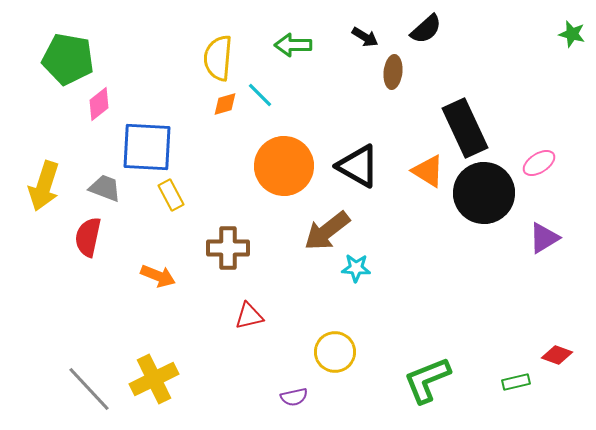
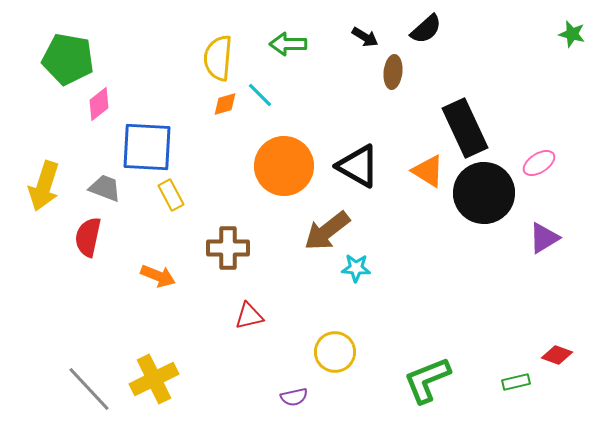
green arrow: moved 5 px left, 1 px up
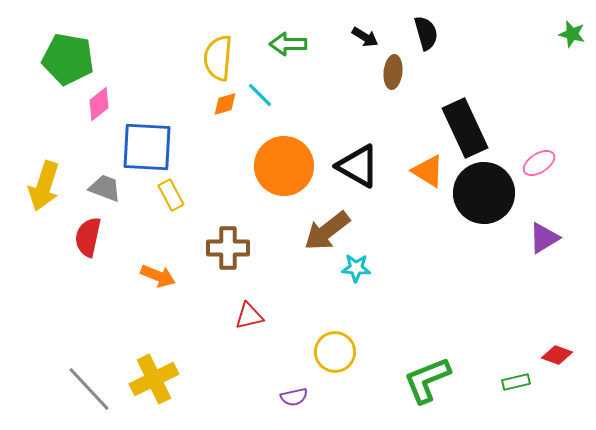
black semicircle: moved 4 px down; rotated 64 degrees counterclockwise
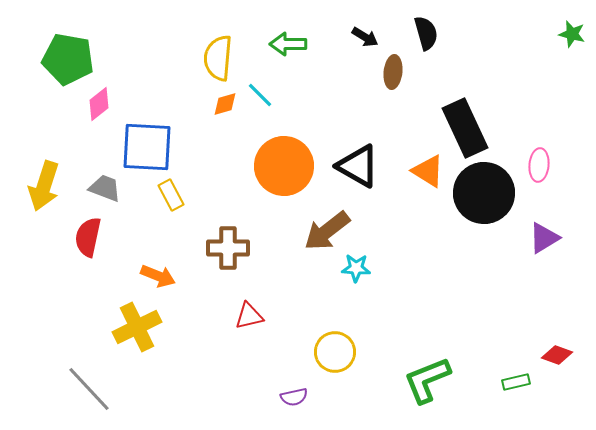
pink ellipse: moved 2 px down; rotated 52 degrees counterclockwise
yellow cross: moved 17 px left, 52 px up
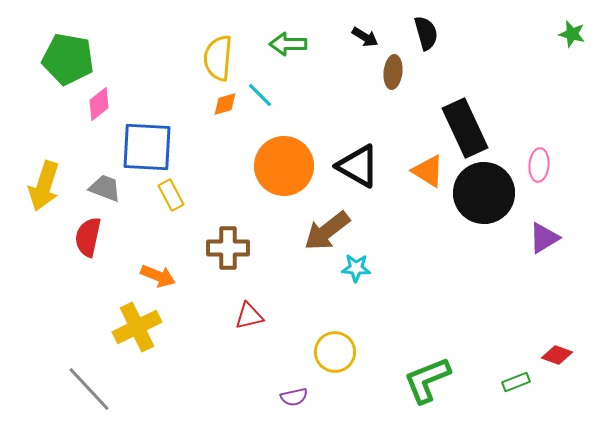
green rectangle: rotated 8 degrees counterclockwise
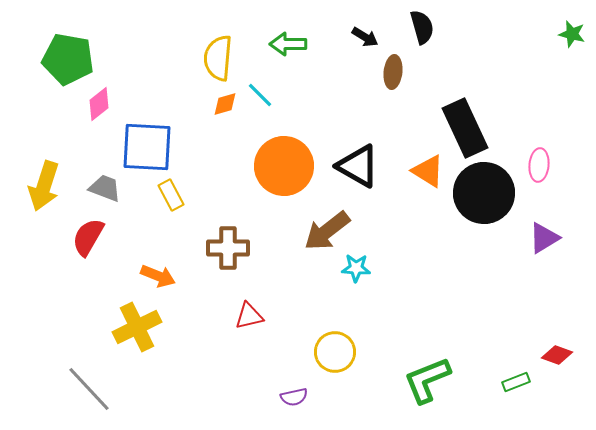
black semicircle: moved 4 px left, 6 px up
red semicircle: rotated 18 degrees clockwise
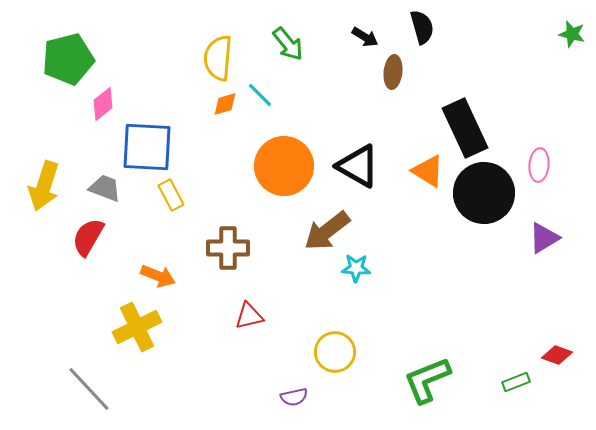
green arrow: rotated 129 degrees counterclockwise
green pentagon: rotated 24 degrees counterclockwise
pink diamond: moved 4 px right
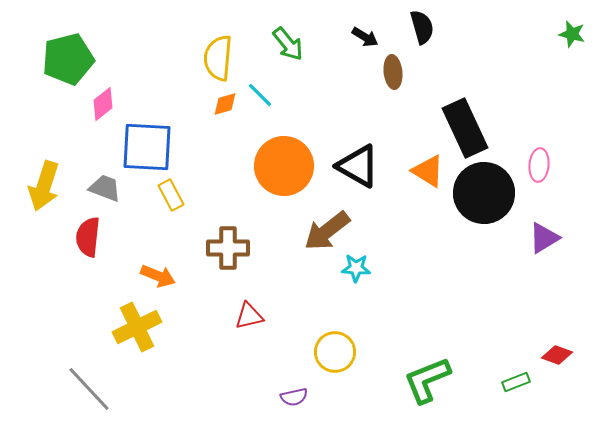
brown ellipse: rotated 12 degrees counterclockwise
red semicircle: rotated 24 degrees counterclockwise
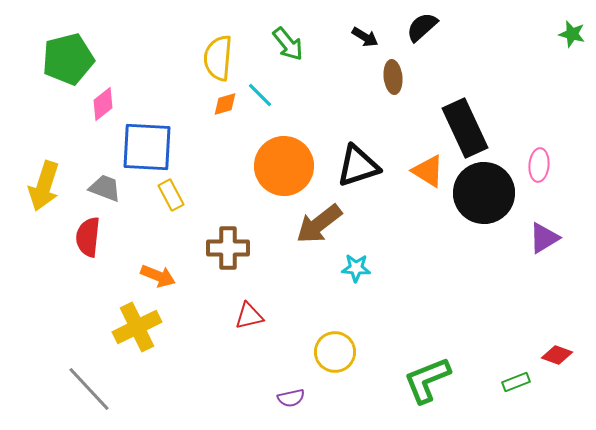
black semicircle: rotated 116 degrees counterclockwise
brown ellipse: moved 5 px down
black triangle: rotated 48 degrees counterclockwise
brown arrow: moved 8 px left, 7 px up
purple semicircle: moved 3 px left, 1 px down
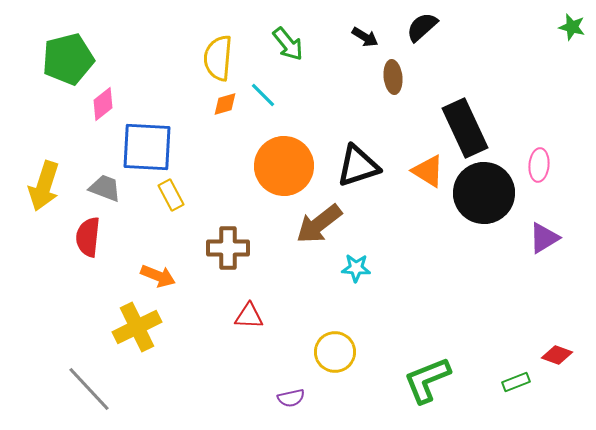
green star: moved 7 px up
cyan line: moved 3 px right
red triangle: rotated 16 degrees clockwise
